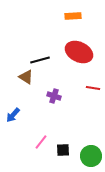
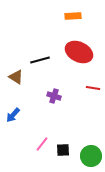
brown triangle: moved 10 px left
pink line: moved 1 px right, 2 px down
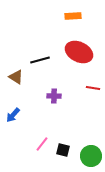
purple cross: rotated 16 degrees counterclockwise
black square: rotated 16 degrees clockwise
